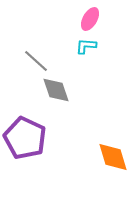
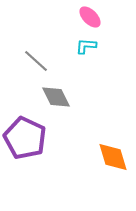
pink ellipse: moved 2 px up; rotated 75 degrees counterclockwise
gray diamond: moved 7 px down; rotated 8 degrees counterclockwise
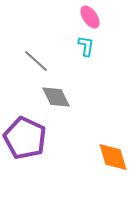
pink ellipse: rotated 10 degrees clockwise
cyan L-shape: rotated 95 degrees clockwise
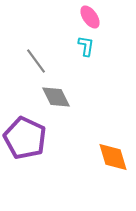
gray line: rotated 12 degrees clockwise
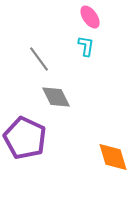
gray line: moved 3 px right, 2 px up
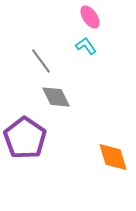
cyan L-shape: rotated 45 degrees counterclockwise
gray line: moved 2 px right, 2 px down
purple pentagon: rotated 9 degrees clockwise
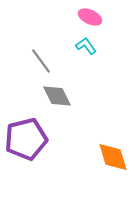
pink ellipse: rotated 30 degrees counterclockwise
gray diamond: moved 1 px right, 1 px up
purple pentagon: moved 1 px right, 1 px down; rotated 24 degrees clockwise
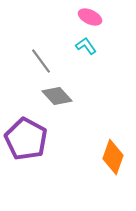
gray diamond: rotated 16 degrees counterclockwise
purple pentagon: rotated 30 degrees counterclockwise
orange diamond: rotated 36 degrees clockwise
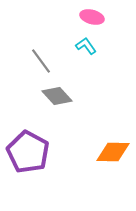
pink ellipse: moved 2 px right; rotated 10 degrees counterclockwise
purple pentagon: moved 2 px right, 13 px down
orange diamond: moved 5 px up; rotated 72 degrees clockwise
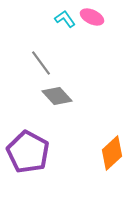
pink ellipse: rotated 10 degrees clockwise
cyan L-shape: moved 21 px left, 27 px up
gray line: moved 2 px down
orange diamond: moved 1 px left, 1 px down; rotated 44 degrees counterclockwise
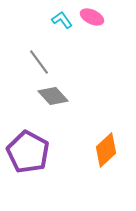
cyan L-shape: moved 3 px left, 1 px down
gray line: moved 2 px left, 1 px up
gray diamond: moved 4 px left
orange diamond: moved 6 px left, 3 px up
